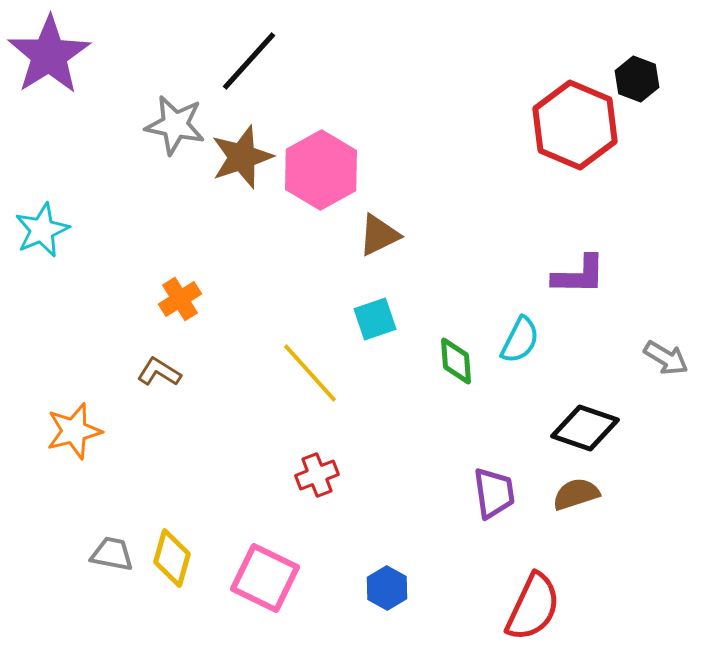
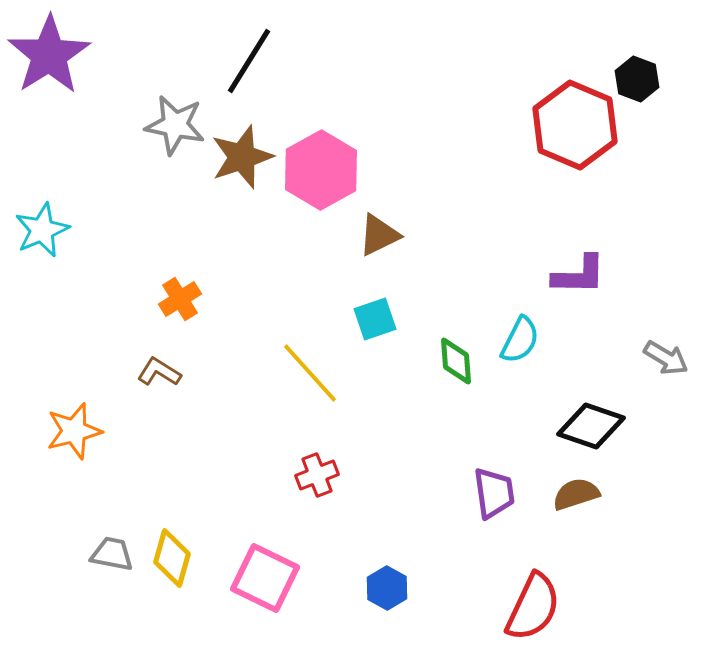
black line: rotated 10 degrees counterclockwise
black diamond: moved 6 px right, 2 px up
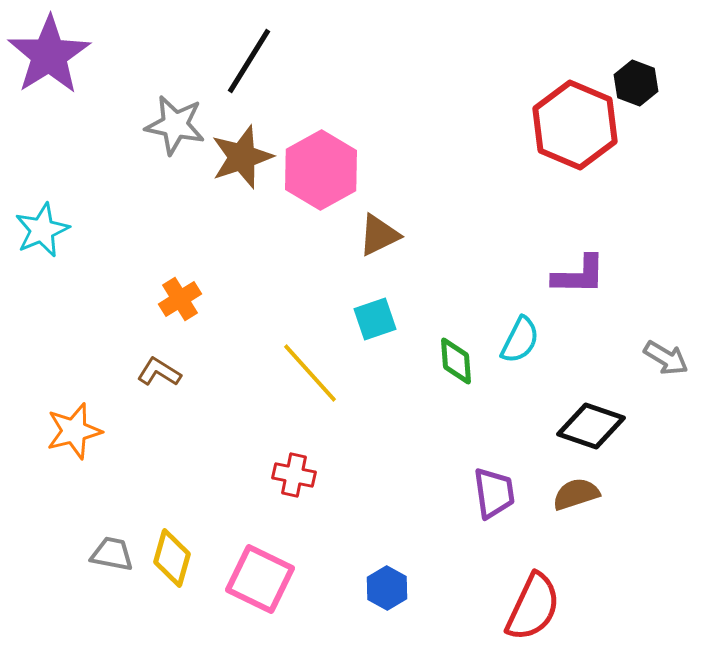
black hexagon: moved 1 px left, 4 px down
red cross: moved 23 px left; rotated 33 degrees clockwise
pink square: moved 5 px left, 1 px down
